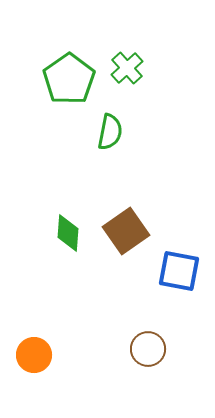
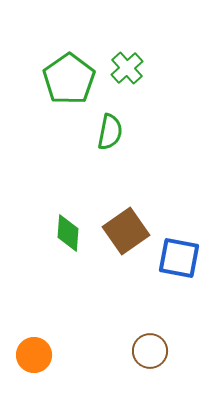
blue square: moved 13 px up
brown circle: moved 2 px right, 2 px down
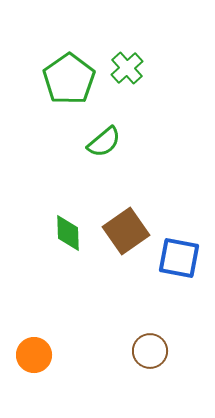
green semicircle: moved 6 px left, 10 px down; rotated 39 degrees clockwise
green diamond: rotated 6 degrees counterclockwise
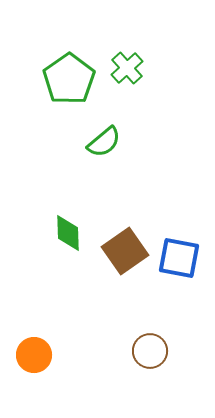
brown square: moved 1 px left, 20 px down
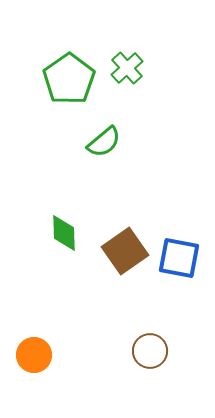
green diamond: moved 4 px left
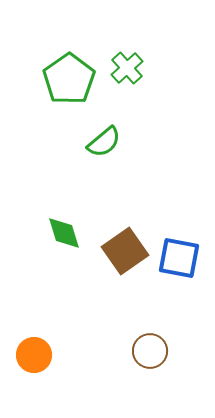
green diamond: rotated 15 degrees counterclockwise
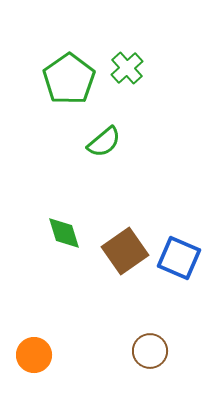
blue square: rotated 12 degrees clockwise
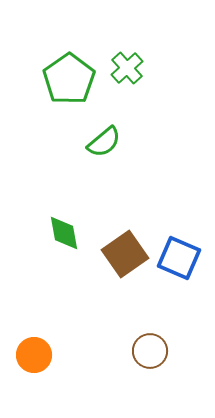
green diamond: rotated 6 degrees clockwise
brown square: moved 3 px down
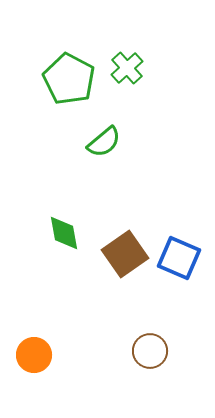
green pentagon: rotated 9 degrees counterclockwise
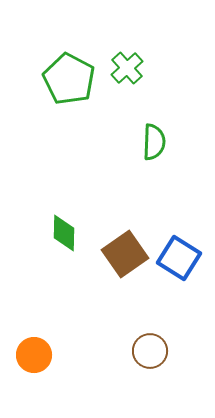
green semicircle: moved 50 px right; rotated 48 degrees counterclockwise
green diamond: rotated 12 degrees clockwise
blue square: rotated 9 degrees clockwise
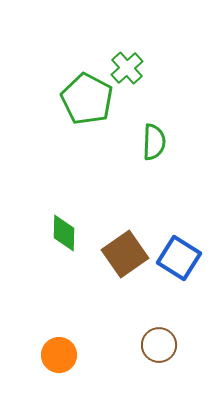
green pentagon: moved 18 px right, 20 px down
brown circle: moved 9 px right, 6 px up
orange circle: moved 25 px right
